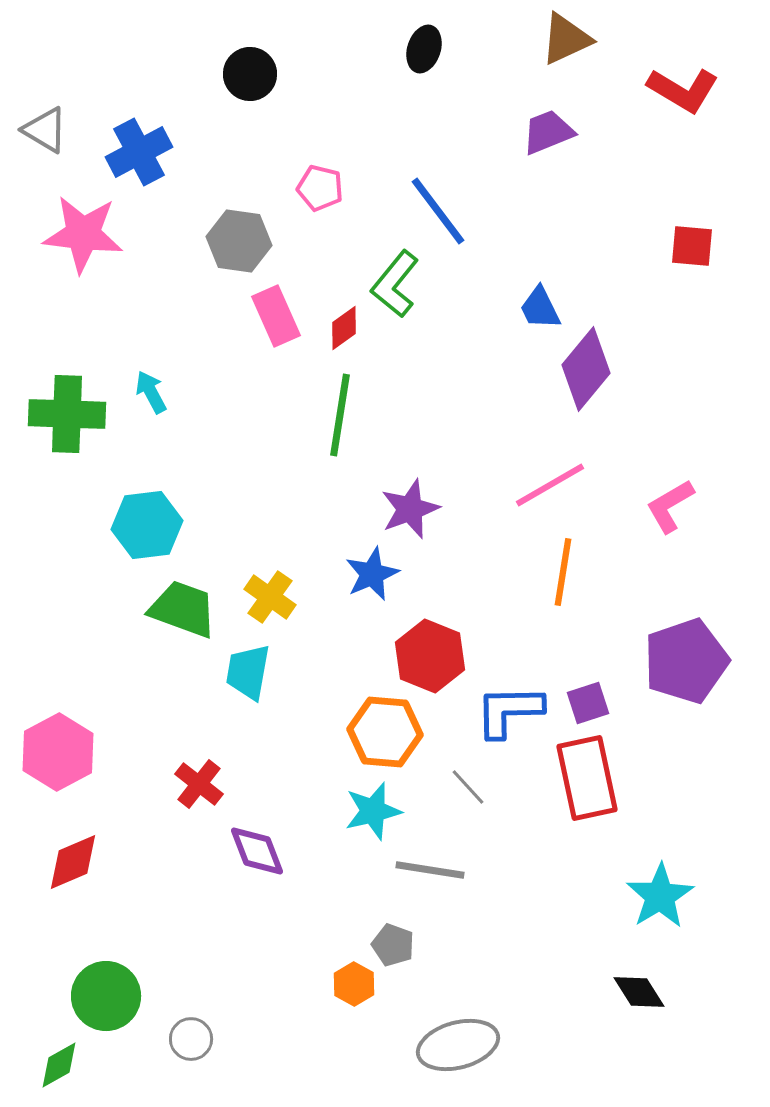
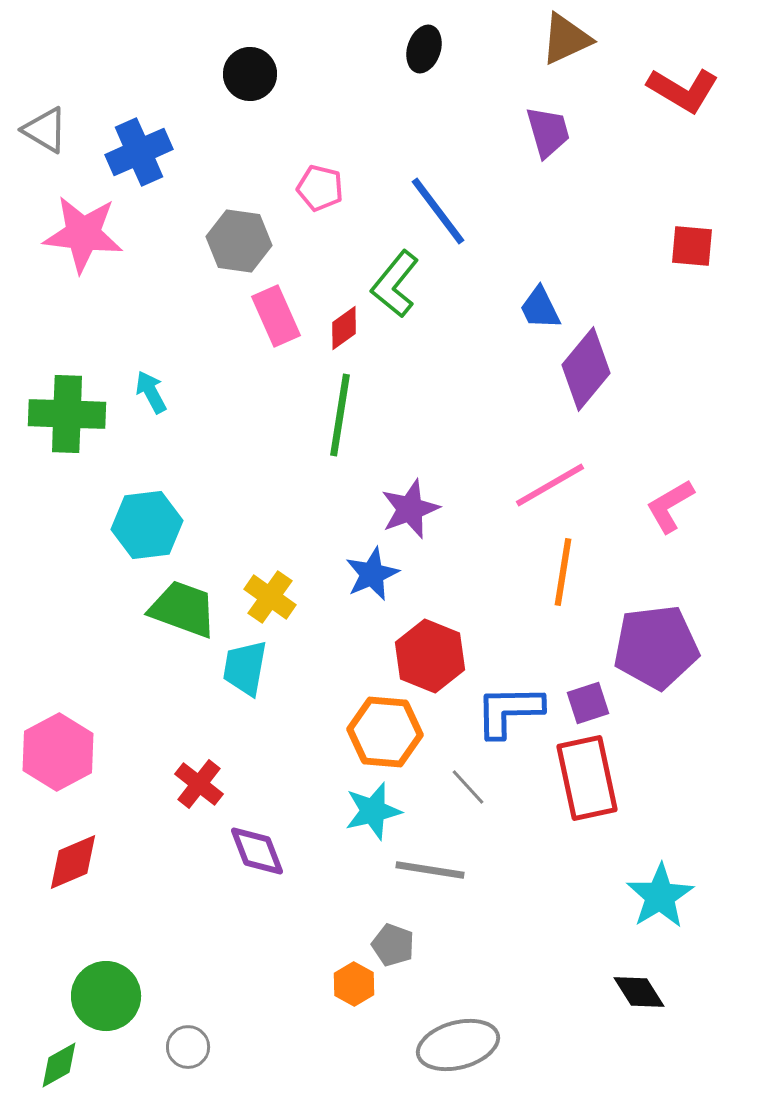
purple trapezoid at (548, 132): rotated 96 degrees clockwise
blue cross at (139, 152): rotated 4 degrees clockwise
purple pentagon at (686, 661): moved 30 px left, 14 px up; rotated 12 degrees clockwise
cyan trapezoid at (248, 672): moved 3 px left, 4 px up
gray circle at (191, 1039): moved 3 px left, 8 px down
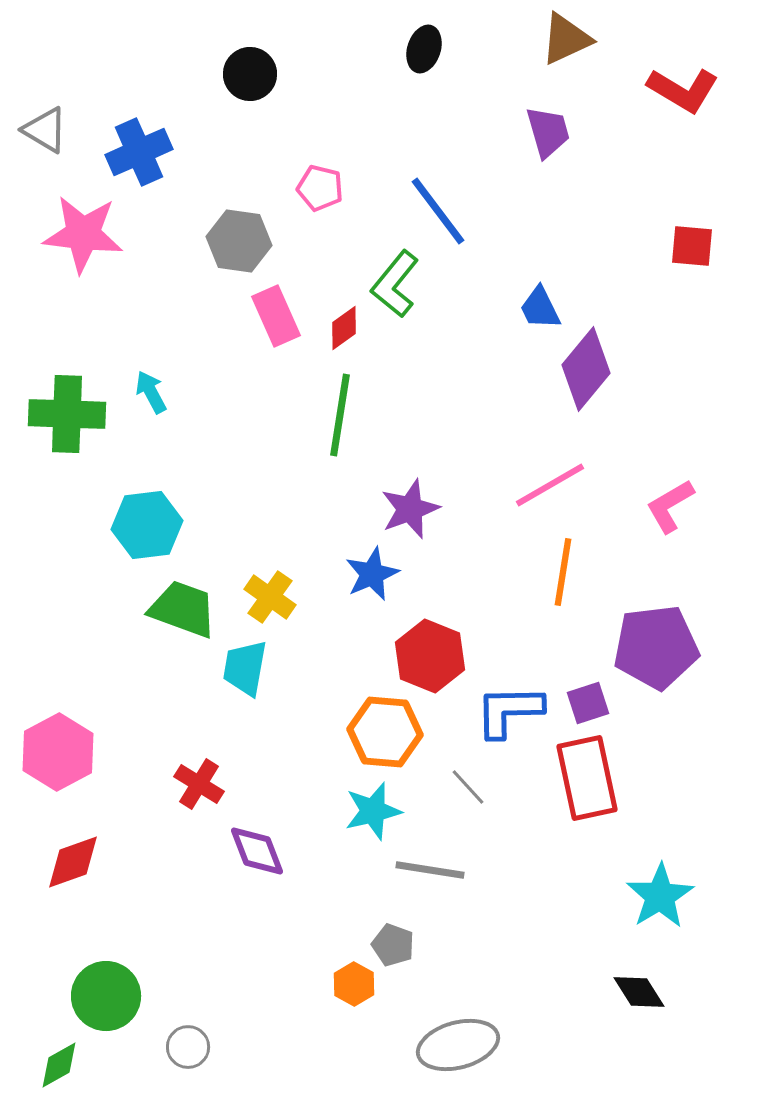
red cross at (199, 784): rotated 6 degrees counterclockwise
red diamond at (73, 862): rotated 4 degrees clockwise
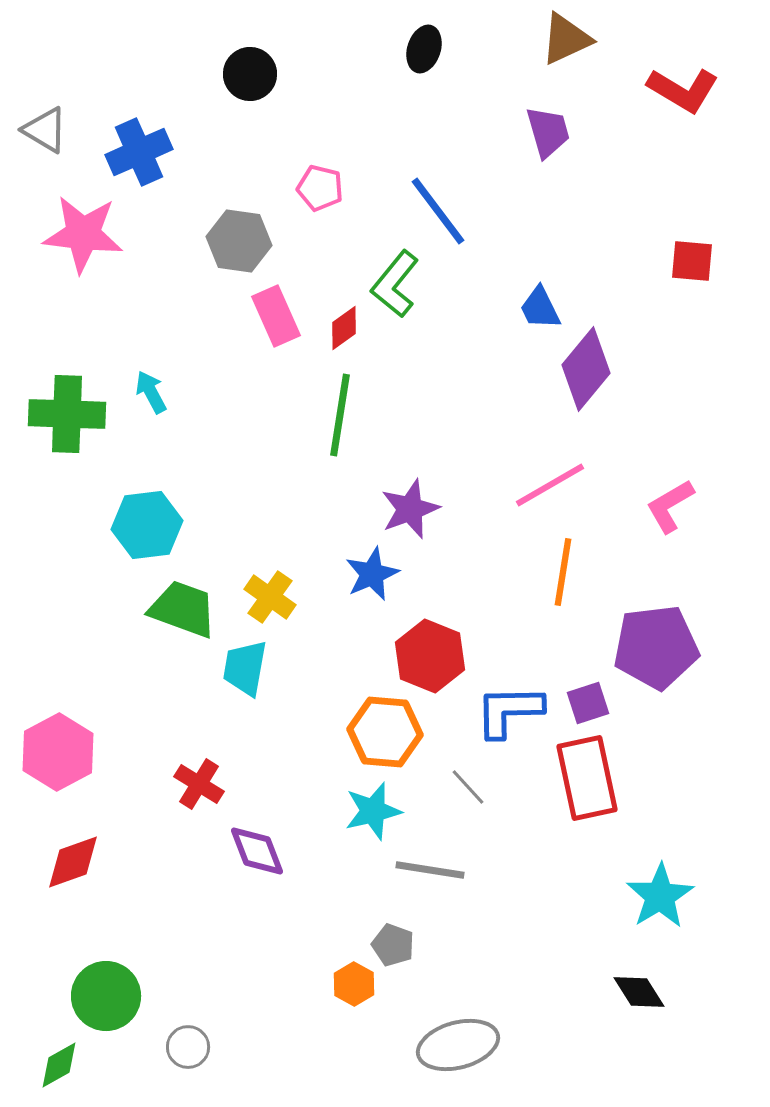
red square at (692, 246): moved 15 px down
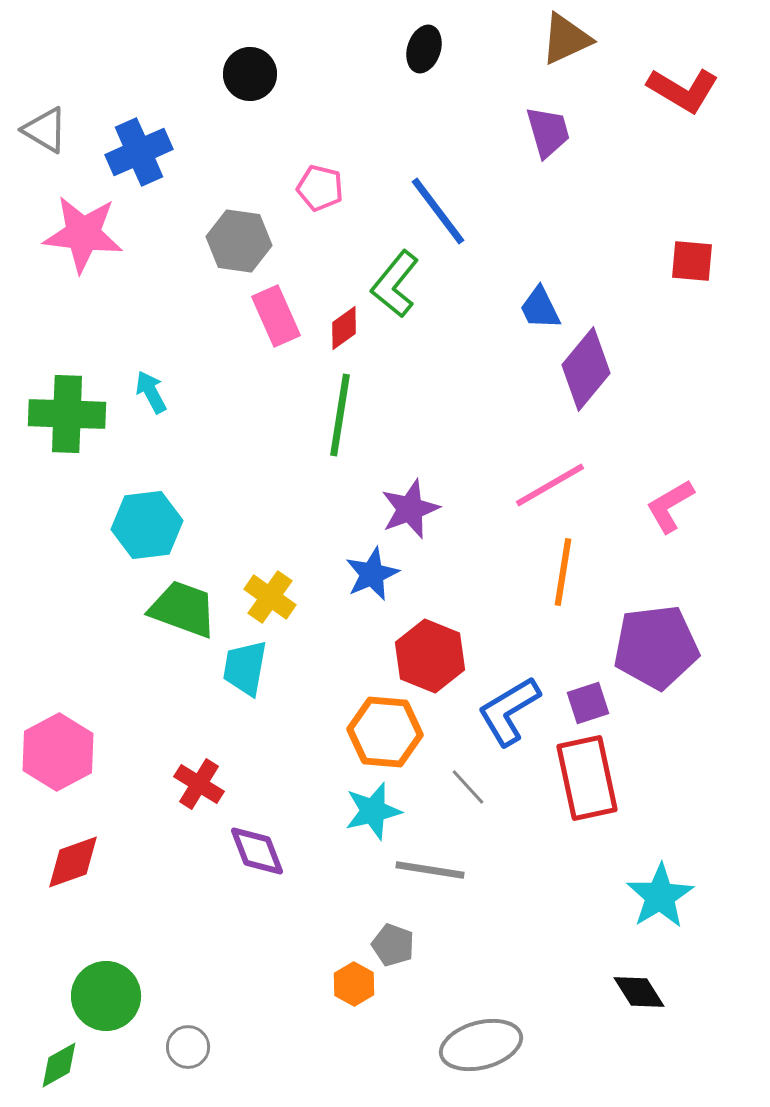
blue L-shape at (509, 711): rotated 30 degrees counterclockwise
gray ellipse at (458, 1045): moved 23 px right
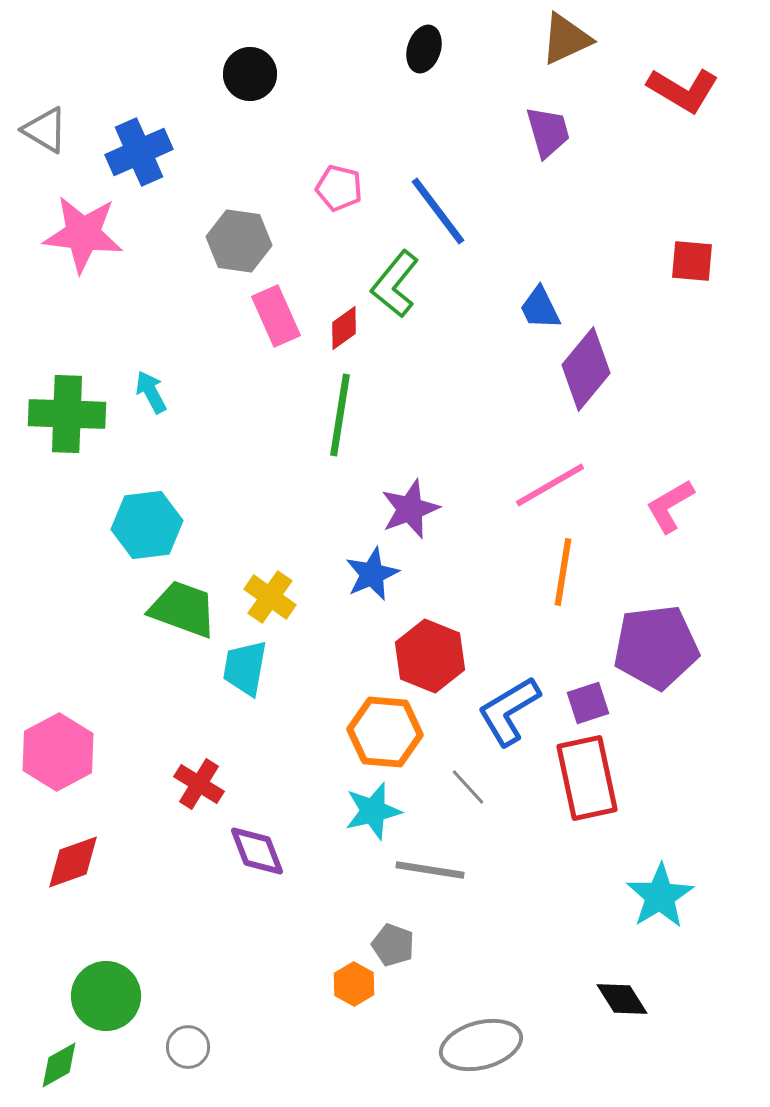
pink pentagon at (320, 188): moved 19 px right
black diamond at (639, 992): moved 17 px left, 7 px down
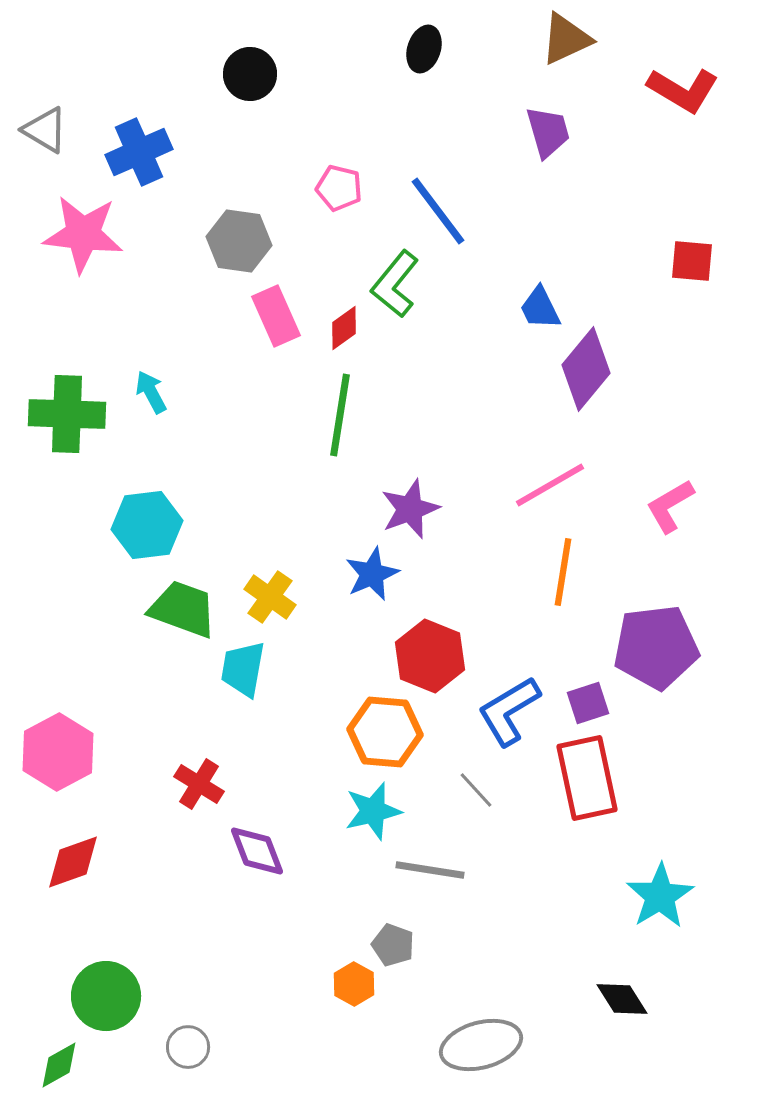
cyan trapezoid at (245, 668): moved 2 px left, 1 px down
gray line at (468, 787): moved 8 px right, 3 px down
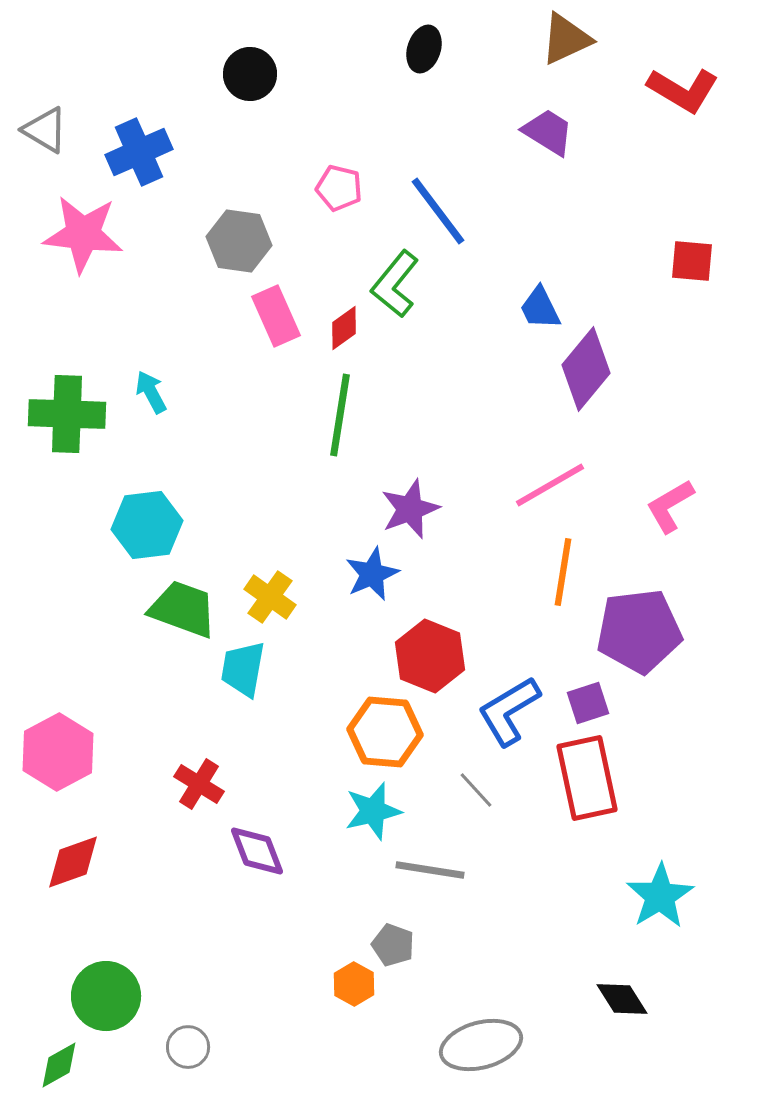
purple trapezoid at (548, 132): rotated 42 degrees counterclockwise
purple pentagon at (656, 647): moved 17 px left, 16 px up
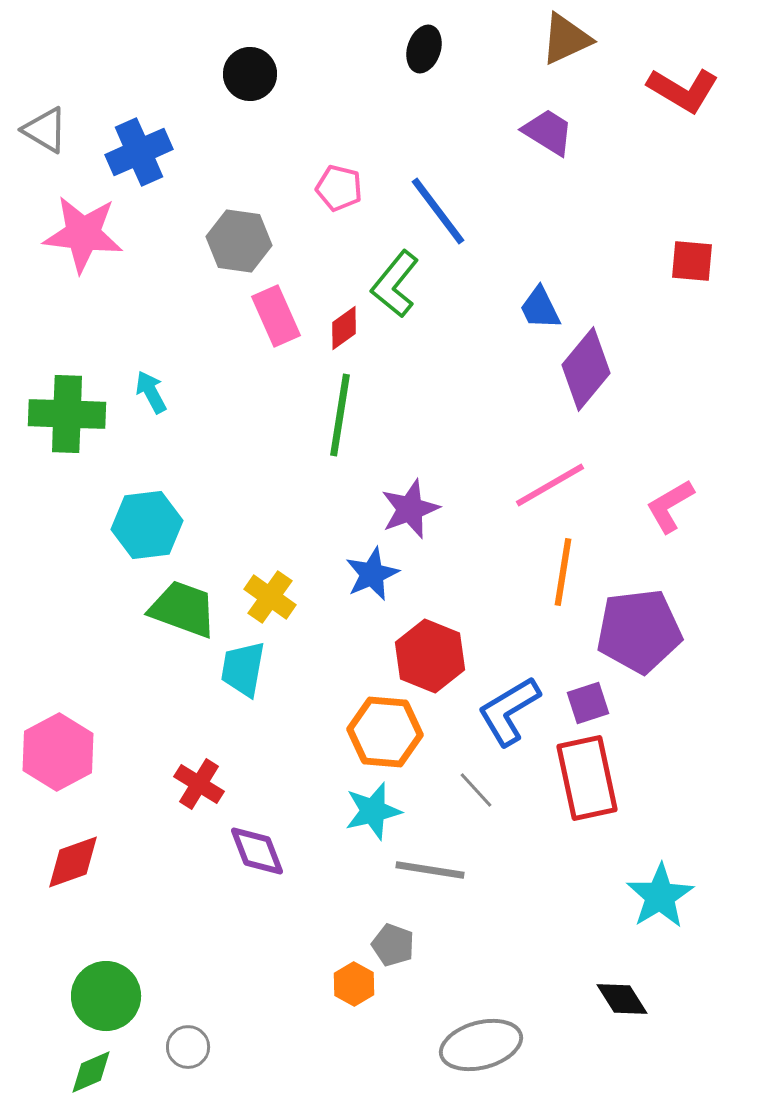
green diamond at (59, 1065): moved 32 px right, 7 px down; rotated 6 degrees clockwise
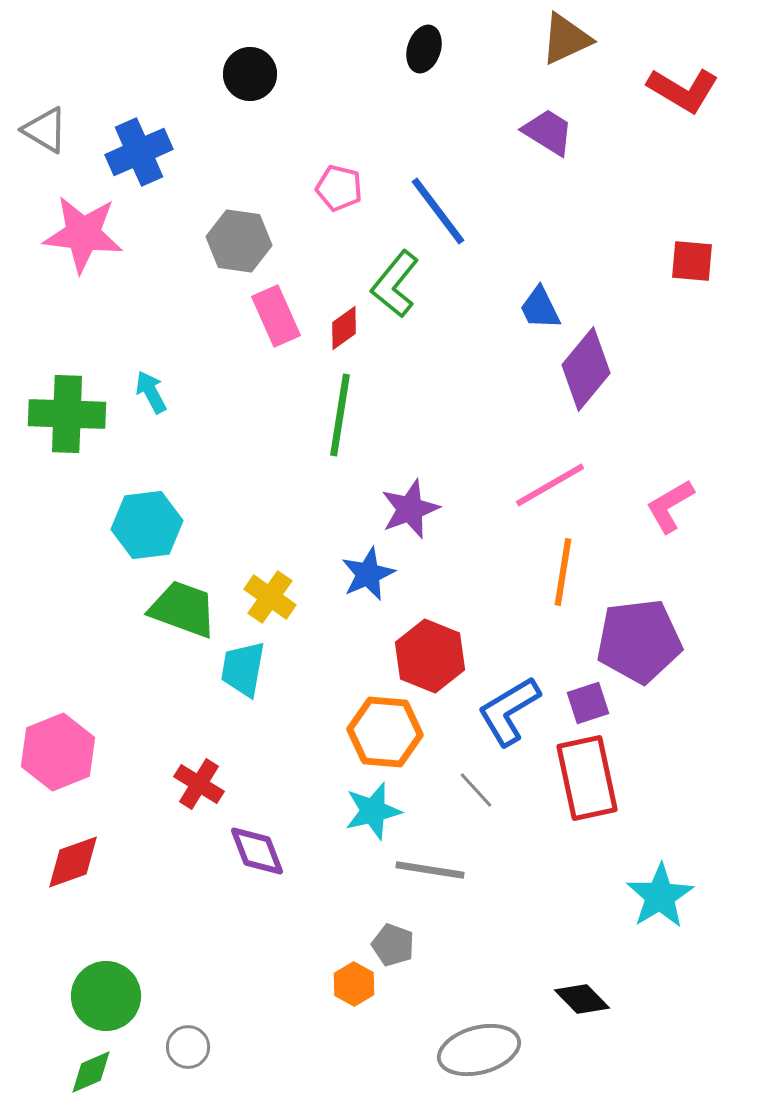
blue star at (372, 574): moved 4 px left
purple pentagon at (639, 631): moved 10 px down
pink hexagon at (58, 752): rotated 6 degrees clockwise
black diamond at (622, 999): moved 40 px left; rotated 12 degrees counterclockwise
gray ellipse at (481, 1045): moved 2 px left, 5 px down
